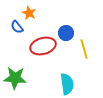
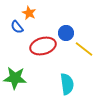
yellow line: rotated 36 degrees counterclockwise
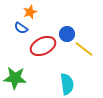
orange star: moved 1 px right, 1 px up; rotated 24 degrees clockwise
blue semicircle: moved 4 px right, 1 px down; rotated 16 degrees counterclockwise
blue circle: moved 1 px right, 1 px down
red ellipse: rotated 10 degrees counterclockwise
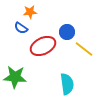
orange star: rotated 16 degrees clockwise
blue circle: moved 2 px up
green star: moved 1 px up
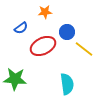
orange star: moved 15 px right
blue semicircle: rotated 72 degrees counterclockwise
green star: moved 2 px down
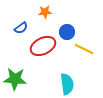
yellow line: rotated 12 degrees counterclockwise
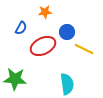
blue semicircle: rotated 24 degrees counterclockwise
